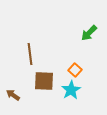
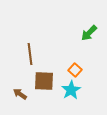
brown arrow: moved 7 px right, 1 px up
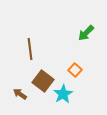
green arrow: moved 3 px left
brown line: moved 5 px up
brown square: moved 1 px left; rotated 35 degrees clockwise
cyan star: moved 8 px left, 4 px down
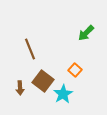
brown line: rotated 15 degrees counterclockwise
brown arrow: moved 6 px up; rotated 128 degrees counterclockwise
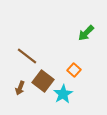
brown line: moved 3 px left, 7 px down; rotated 30 degrees counterclockwise
orange square: moved 1 px left
brown arrow: rotated 24 degrees clockwise
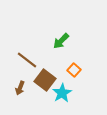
green arrow: moved 25 px left, 8 px down
brown line: moved 4 px down
brown square: moved 2 px right, 1 px up
cyan star: moved 1 px left, 1 px up
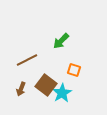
brown line: rotated 65 degrees counterclockwise
orange square: rotated 24 degrees counterclockwise
brown square: moved 1 px right, 5 px down
brown arrow: moved 1 px right, 1 px down
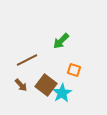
brown arrow: moved 4 px up; rotated 64 degrees counterclockwise
